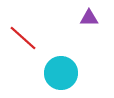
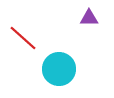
cyan circle: moved 2 px left, 4 px up
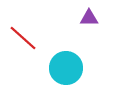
cyan circle: moved 7 px right, 1 px up
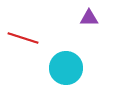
red line: rotated 24 degrees counterclockwise
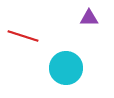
red line: moved 2 px up
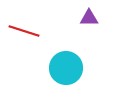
red line: moved 1 px right, 5 px up
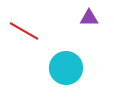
red line: rotated 12 degrees clockwise
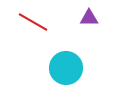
red line: moved 9 px right, 9 px up
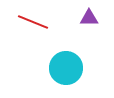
red line: rotated 8 degrees counterclockwise
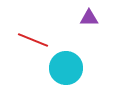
red line: moved 18 px down
